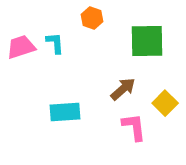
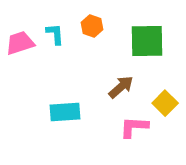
orange hexagon: moved 8 px down
cyan L-shape: moved 9 px up
pink trapezoid: moved 1 px left, 4 px up
brown arrow: moved 2 px left, 2 px up
pink L-shape: rotated 80 degrees counterclockwise
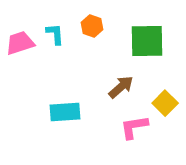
pink L-shape: rotated 12 degrees counterclockwise
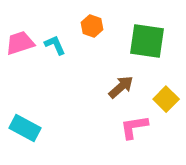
cyan L-shape: moved 11 px down; rotated 20 degrees counterclockwise
green square: rotated 9 degrees clockwise
yellow square: moved 1 px right, 4 px up
cyan rectangle: moved 40 px left, 16 px down; rotated 32 degrees clockwise
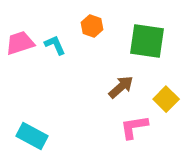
cyan rectangle: moved 7 px right, 8 px down
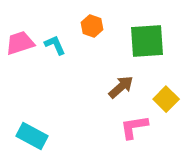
green square: rotated 12 degrees counterclockwise
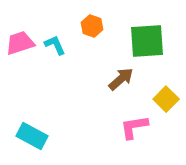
brown arrow: moved 8 px up
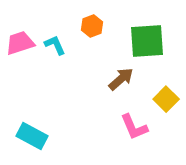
orange hexagon: rotated 20 degrees clockwise
pink L-shape: rotated 104 degrees counterclockwise
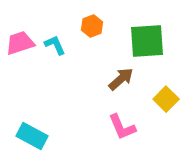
pink L-shape: moved 12 px left
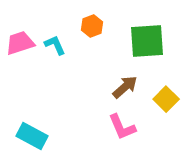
brown arrow: moved 4 px right, 8 px down
